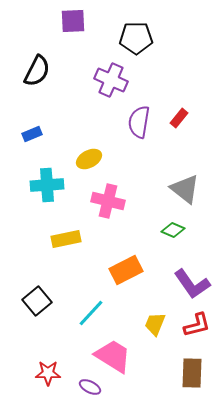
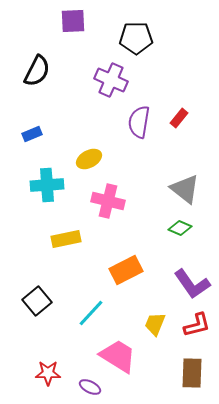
green diamond: moved 7 px right, 2 px up
pink trapezoid: moved 5 px right
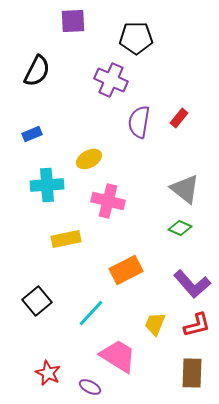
purple L-shape: rotated 6 degrees counterclockwise
red star: rotated 25 degrees clockwise
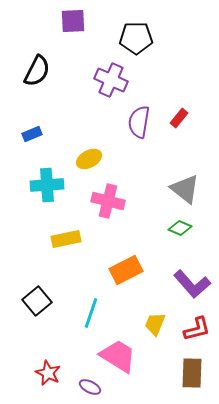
cyan line: rotated 24 degrees counterclockwise
red L-shape: moved 4 px down
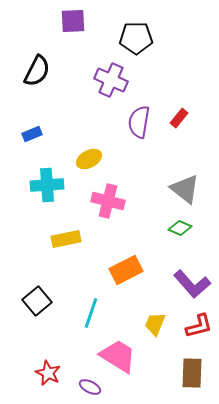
red L-shape: moved 2 px right, 3 px up
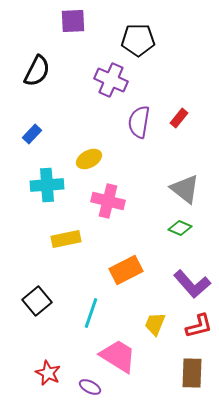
black pentagon: moved 2 px right, 2 px down
blue rectangle: rotated 24 degrees counterclockwise
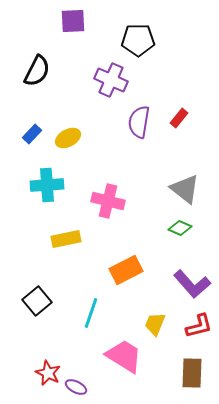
yellow ellipse: moved 21 px left, 21 px up
pink trapezoid: moved 6 px right
purple ellipse: moved 14 px left
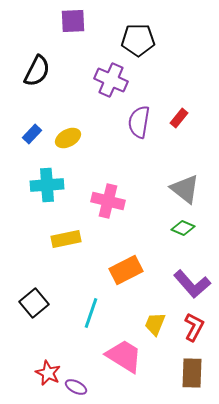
green diamond: moved 3 px right
black square: moved 3 px left, 2 px down
red L-shape: moved 5 px left, 1 px down; rotated 48 degrees counterclockwise
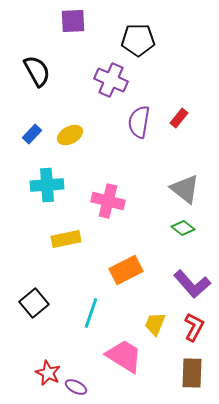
black semicircle: rotated 56 degrees counterclockwise
yellow ellipse: moved 2 px right, 3 px up
green diamond: rotated 15 degrees clockwise
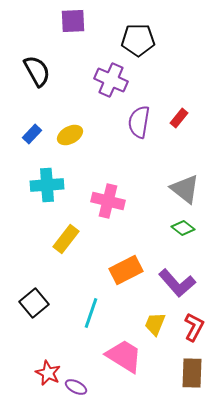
yellow rectangle: rotated 40 degrees counterclockwise
purple L-shape: moved 15 px left, 1 px up
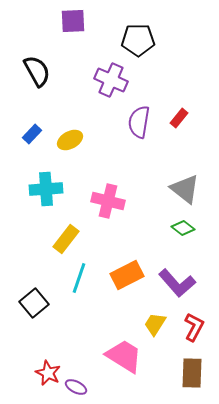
yellow ellipse: moved 5 px down
cyan cross: moved 1 px left, 4 px down
orange rectangle: moved 1 px right, 5 px down
cyan line: moved 12 px left, 35 px up
yellow trapezoid: rotated 10 degrees clockwise
